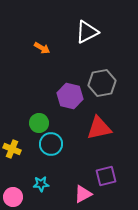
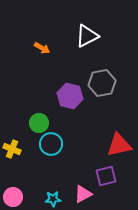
white triangle: moved 4 px down
red triangle: moved 20 px right, 17 px down
cyan star: moved 12 px right, 15 px down
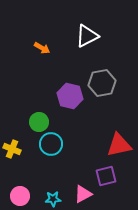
green circle: moved 1 px up
pink circle: moved 7 px right, 1 px up
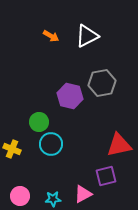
orange arrow: moved 9 px right, 12 px up
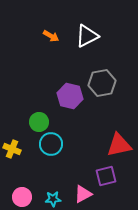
pink circle: moved 2 px right, 1 px down
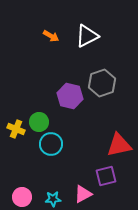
gray hexagon: rotated 8 degrees counterclockwise
yellow cross: moved 4 px right, 20 px up
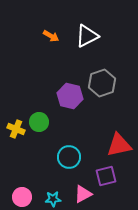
cyan circle: moved 18 px right, 13 px down
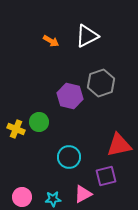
orange arrow: moved 5 px down
gray hexagon: moved 1 px left
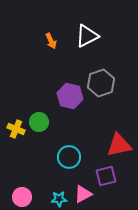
orange arrow: rotated 35 degrees clockwise
cyan star: moved 6 px right
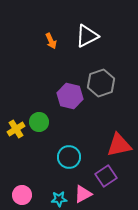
yellow cross: rotated 36 degrees clockwise
purple square: rotated 20 degrees counterclockwise
pink circle: moved 2 px up
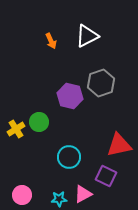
purple square: rotated 30 degrees counterclockwise
